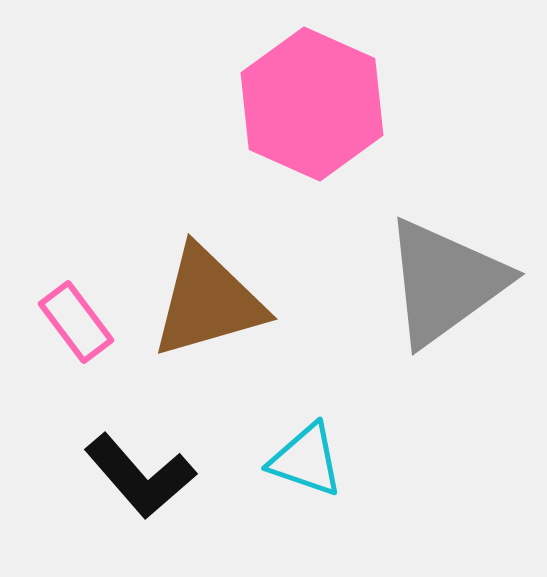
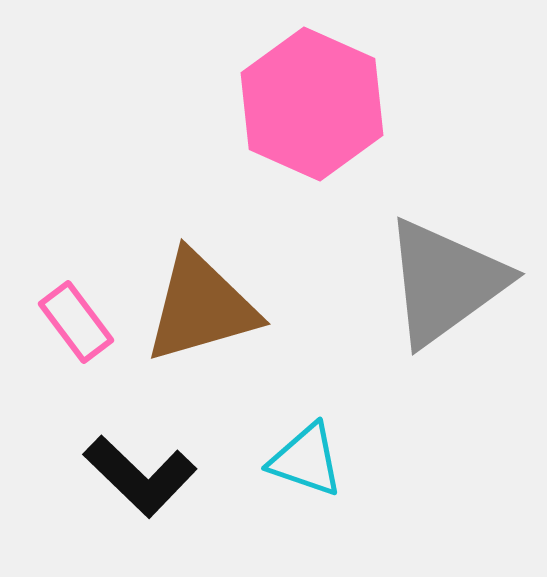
brown triangle: moved 7 px left, 5 px down
black L-shape: rotated 5 degrees counterclockwise
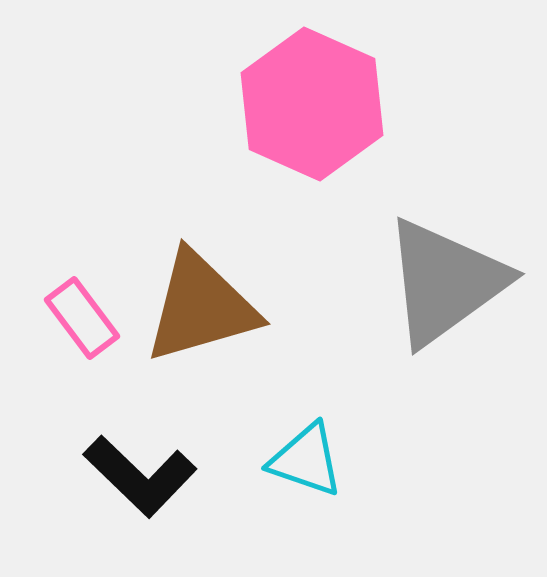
pink rectangle: moved 6 px right, 4 px up
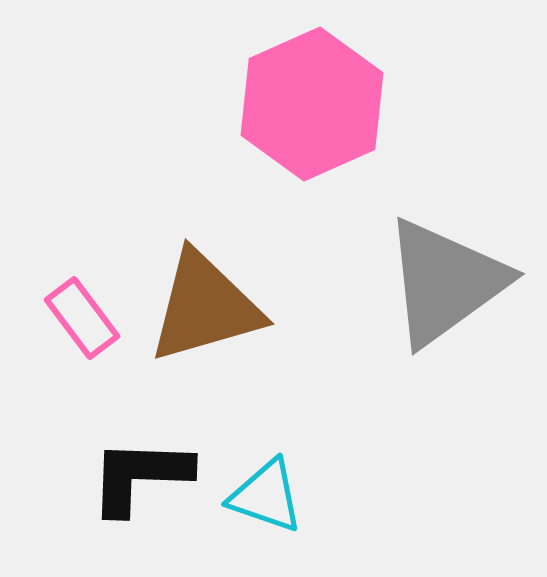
pink hexagon: rotated 12 degrees clockwise
brown triangle: moved 4 px right
cyan triangle: moved 40 px left, 36 px down
black L-shape: rotated 138 degrees clockwise
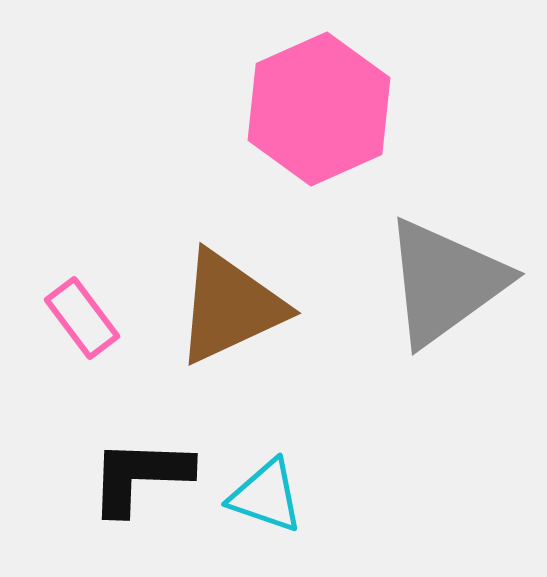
pink hexagon: moved 7 px right, 5 px down
brown triangle: moved 25 px right; rotated 9 degrees counterclockwise
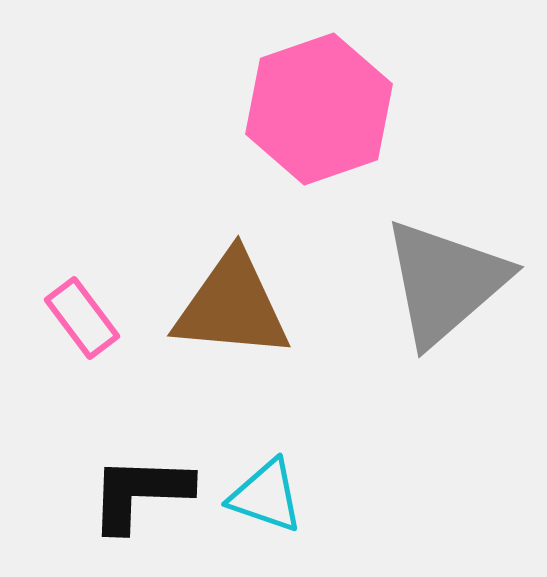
pink hexagon: rotated 5 degrees clockwise
gray triangle: rotated 5 degrees counterclockwise
brown triangle: moved 2 px right, 1 px up; rotated 30 degrees clockwise
black L-shape: moved 17 px down
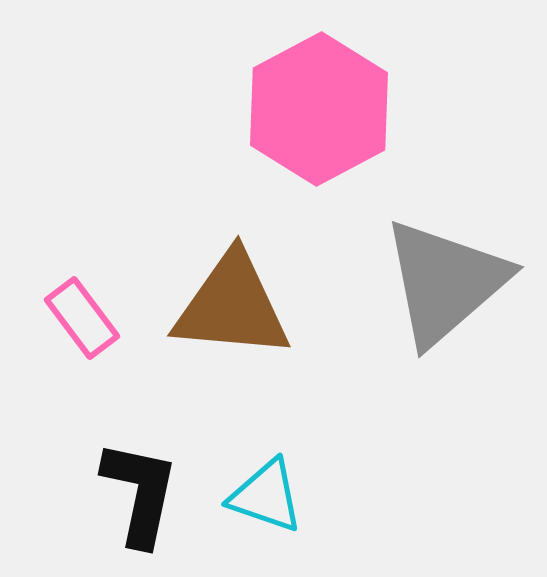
pink hexagon: rotated 9 degrees counterclockwise
black L-shape: rotated 100 degrees clockwise
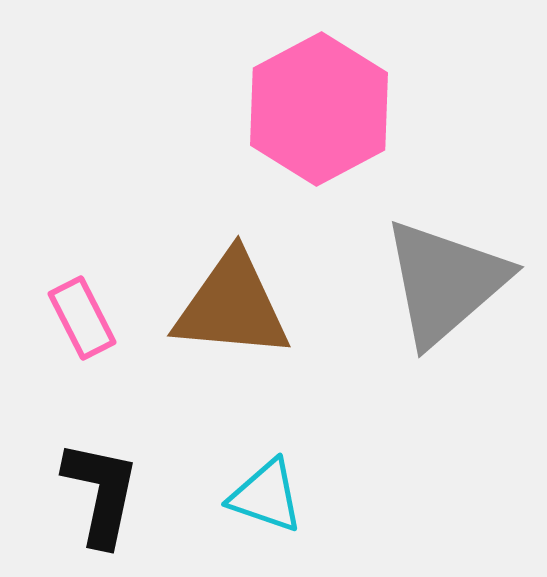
pink rectangle: rotated 10 degrees clockwise
black L-shape: moved 39 px left
